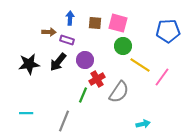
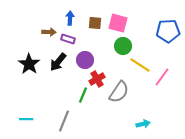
purple rectangle: moved 1 px right, 1 px up
black star: rotated 30 degrees counterclockwise
cyan line: moved 6 px down
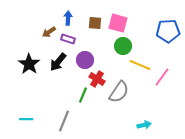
blue arrow: moved 2 px left
brown arrow: rotated 144 degrees clockwise
yellow line: rotated 10 degrees counterclockwise
red cross: rotated 28 degrees counterclockwise
cyan arrow: moved 1 px right, 1 px down
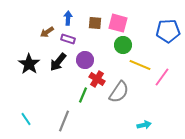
brown arrow: moved 2 px left
green circle: moved 1 px up
cyan line: rotated 56 degrees clockwise
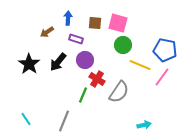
blue pentagon: moved 3 px left, 19 px down; rotated 15 degrees clockwise
purple rectangle: moved 8 px right
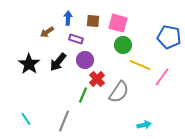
brown square: moved 2 px left, 2 px up
blue pentagon: moved 4 px right, 13 px up
red cross: rotated 14 degrees clockwise
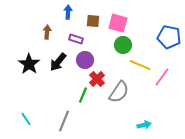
blue arrow: moved 6 px up
brown arrow: rotated 128 degrees clockwise
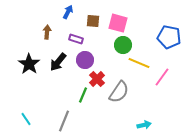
blue arrow: rotated 24 degrees clockwise
yellow line: moved 1 px left, 2 px up
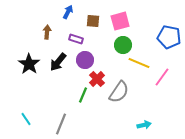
pink square: moved 2 px right, 2 px up; rotated 30 degrees counterclockwise
gray line: moved 3 px left, 3 px down
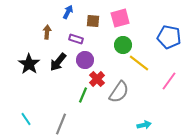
pink square: moved 3 px up
yellow line: rotated 15 degrees clockwise
pink line: moved 7 px right, 4 px down
